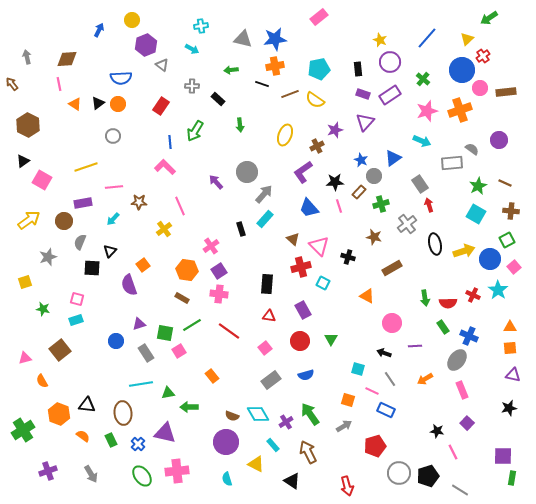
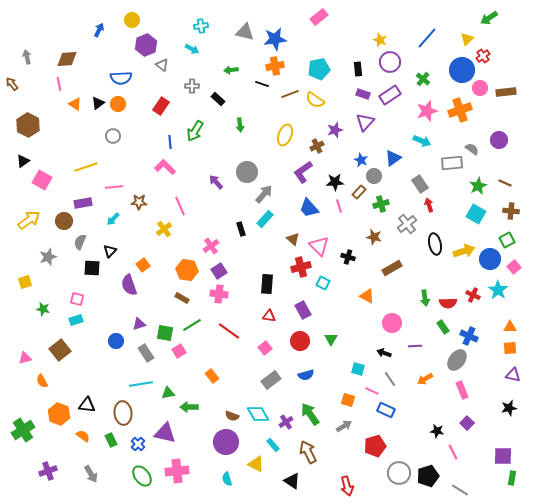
gray triangle at (243, 39): moved 2 px right, 7 px up
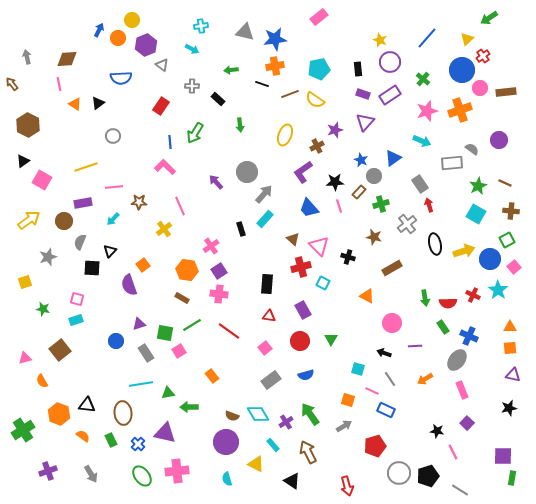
orange circle at (118, 104): moved 66 px up
green arrow at (195, 131): moved 2 px down
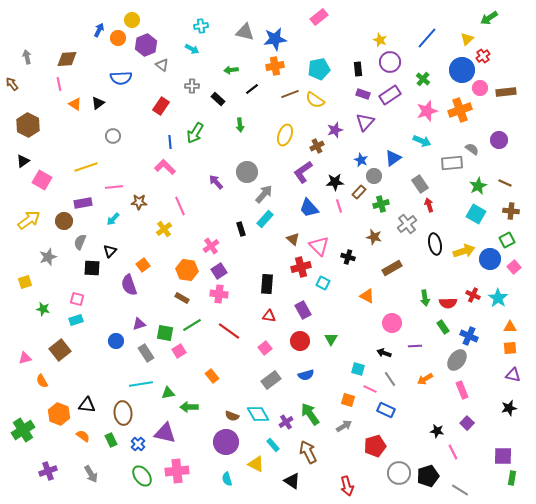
black line at (262, 84): moved 10 px left, 5 px down; rotated 56 degrees counterclockwise
cyan star at (498, 290): moved 8 px down
pink line at (372, 391): moved 2 px left, 2 px up
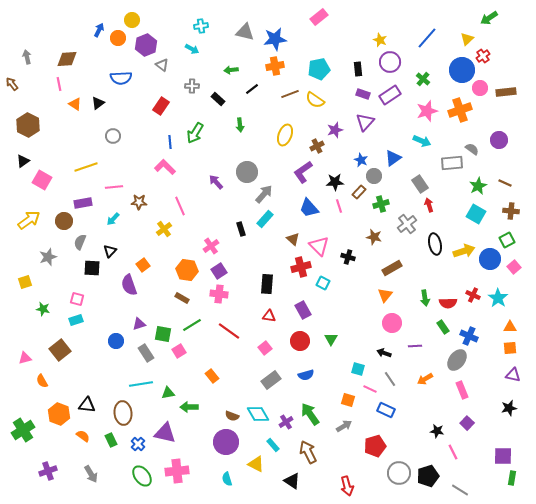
orange triangle at (367, 296): moved 18 px right, 1 px up; rotated 42 degrees clockwise
green square at (165, 333): moved 2 px left, 1 px down
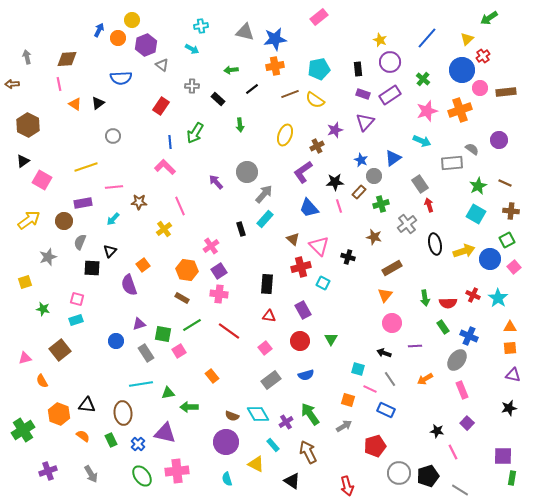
brown arrow at (12, 84): rotated 56 degrees counterclockwise
